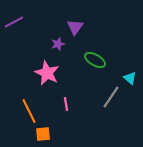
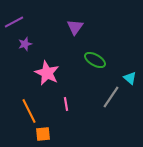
purple star: moved 33 px left
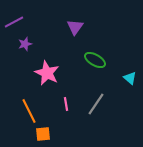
gray line: moved 15 px left, 7 px down
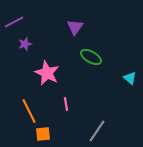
green ellipse: moved 4 px left, 3 px up
gray line: moved 1 px right, 27 px down
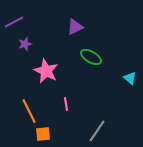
purple triangle: rotated 30 degrees clockwise
pink star: moved 1 px left, 2 px up
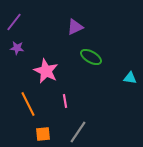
purple line: rotated 24 degrees counterclockwise
purple star: moved 8 px left, 4 px down; rotated 24 degrees clockwise
cyan triangle: rotated 32 degrees counterclockwise
pink line: moved 1 px left, 3 px up
orange line: moved 1 px left, 7 px up
gray line: moved 19 px left, 1 px down
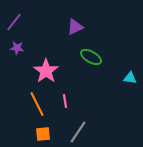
pink star: rotated 10 degrees clockwise
orange line: moved 9 px right
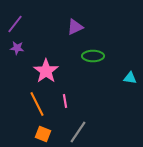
purple line: moved 1 px right, 2 px down
green ellipse: moved 2 px right, 1 px up; rotated 30 degrees counterclockwise
orange square: rotated 28 degrees clockwise
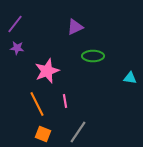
pink star: moved 1 px right; rotated 15 degrees clockwise
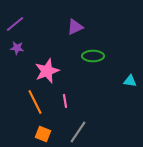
purple line: rotated 12 degrees clockwise
cyan triangle: moved 3 px down
orange line: moved 2 px left, 2 px up
